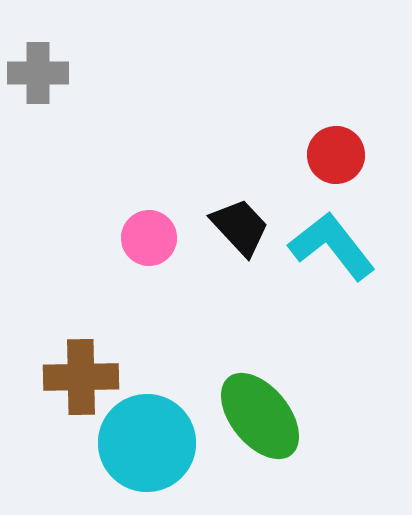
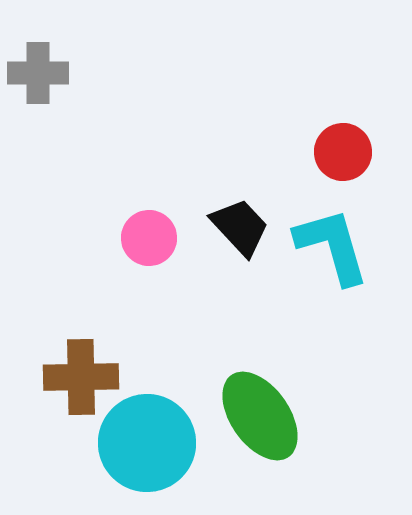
red circle: moved 7 px right, 3 px up
cyan L-shape: rotated 22 degrees clockwise
green ellipse: rotated 4 degrees clockwise
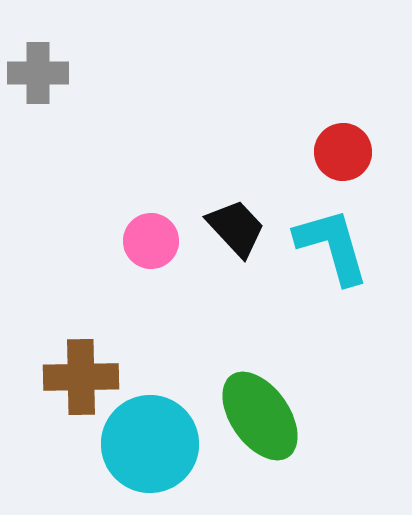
black trapezoid: moved 4 px left, 1 px down
pink circle: moved 2 px right, 3 px down
cyan circle: moved 3 px right, 1 px down
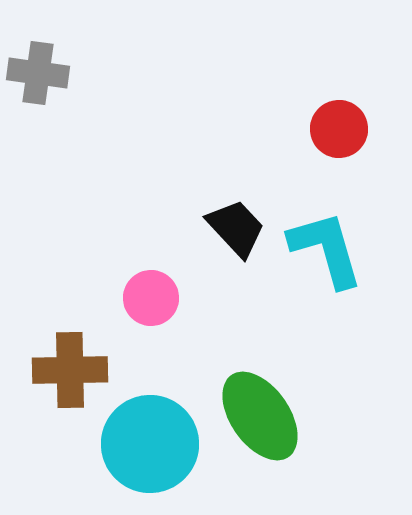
gray cross: rotated 8 degrees clockwise
red circle: moved 4 px left, 23 px up
pink circle: moved 57 px down
cyan L-shape: moved 6 px left, 3 px down
brown cross: moved 11 px left, 7 px up
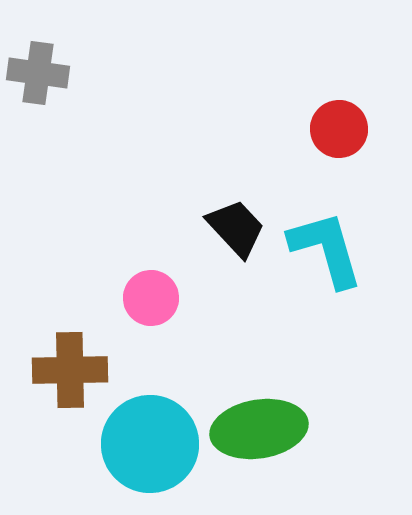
green ellipse: moved 1 px left, 13 px down; rotated 64 degrees counterclockwise
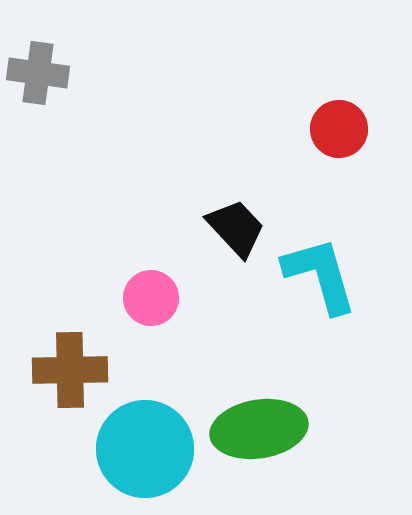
cyan L-shape: moved 6 px left, 26 px down
cyan circle: moved 5 px left, 5 px down
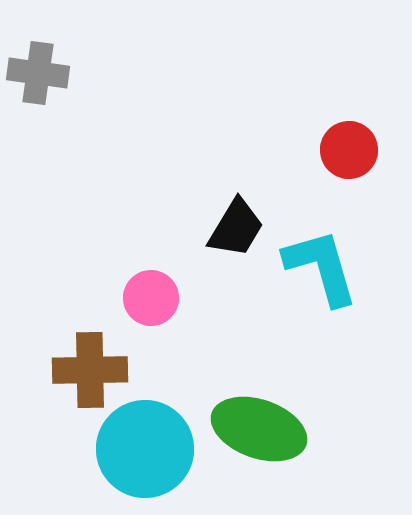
red circle: moved 10 px right, 21 px down
black trapezoid: rotated 74 degrees clockwise
cyan L-shape: moved 1 px right, 8 px up
brown cross: moved 20 px right
green ellipse: rotated 28 degrees clockwise
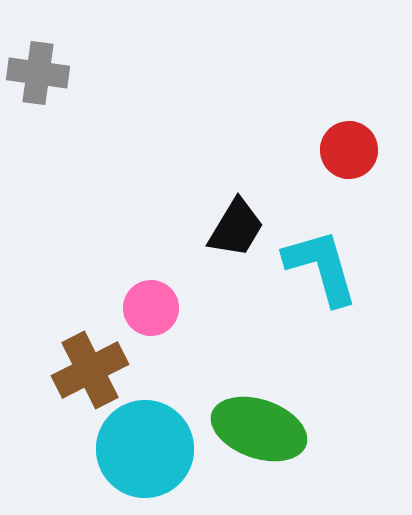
pink circle: moved 10 px down
brown cross: rotated 26 degrees counterclockwise
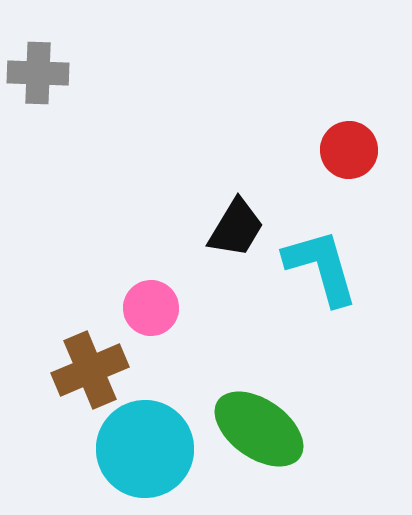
gray cross: rotated 6 degrees counterclockwise
brown cross: rotated 4 degrees clockwise
green ellipse: rotated 16 degrees clockwise
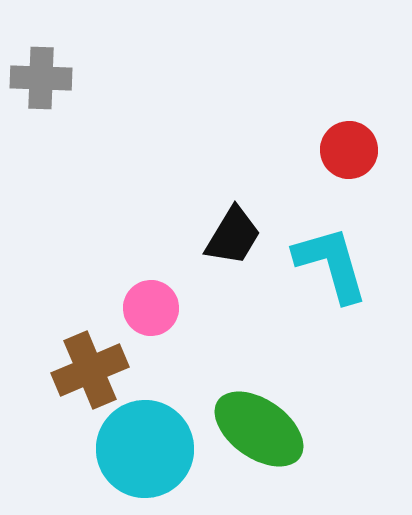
gray cross: moved 3 px right, 5 px down
black trapezoid: moved 3 px left, 8 px down
cyan L-shape: moved 10 px right, 3 px up
